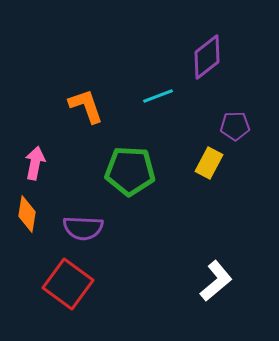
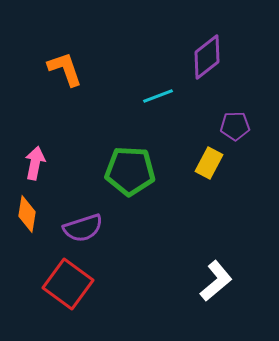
orange L-shape: moved 21 px left, 37 px up
purple semicircle: rotated 21 degrees counterclockwise
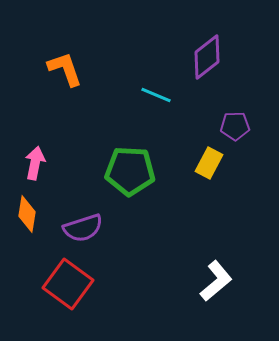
cyan line: moved 2 px left, 1 px up; rotated 44 degrees clockwise
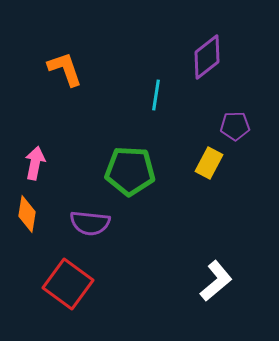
cyan line: rotated 76 degrees clockwise
purple semicircle: moved 7 px right, 5 px up; rotated 24 degrees clockwise
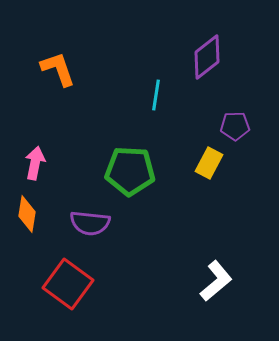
orange L-shape: moved 7 px left
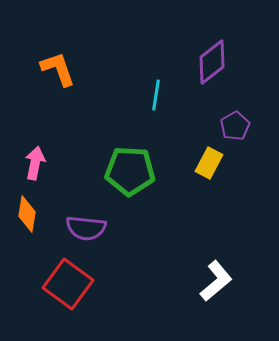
purple diamond: moved 5 px right, 5 px down
purple pentagon: rotated 28 degrees counterclockwise
purple semicircle: moved 4 px left, 5 px down
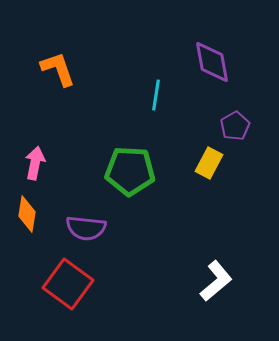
purple diamond: rotated 63 degrees counterclockwise
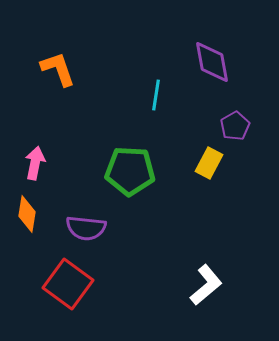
white L-shape: moved 10 px left, 4 px down
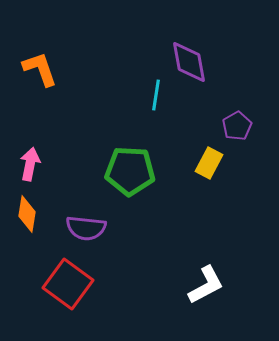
purple diamond: moved 23 px left
orange L-shape: moved 18 px left
purple pentagon: moved 2 px right
pink arrow: moved 5 px left, 1 px down
white L-shape: rotated 12 degrees clockwise
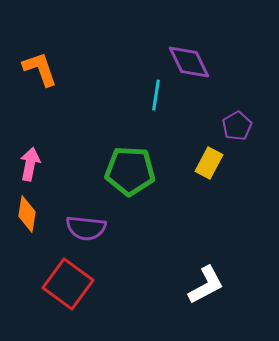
purple diamond: rotated 15 degrees counterclockwise
